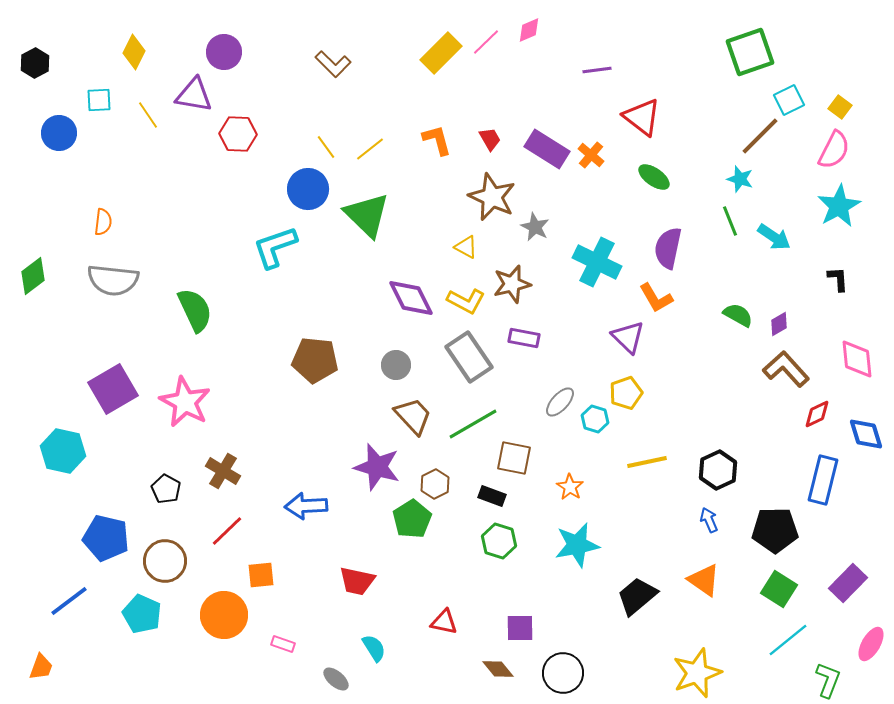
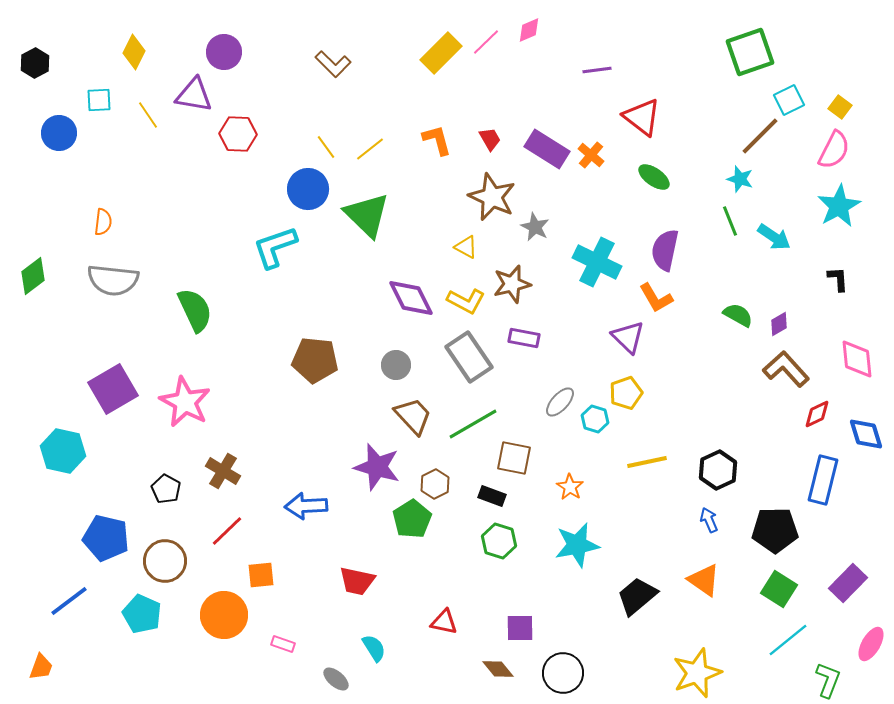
purple semicircle at (668, 248): moved 3 px left, 2 px down
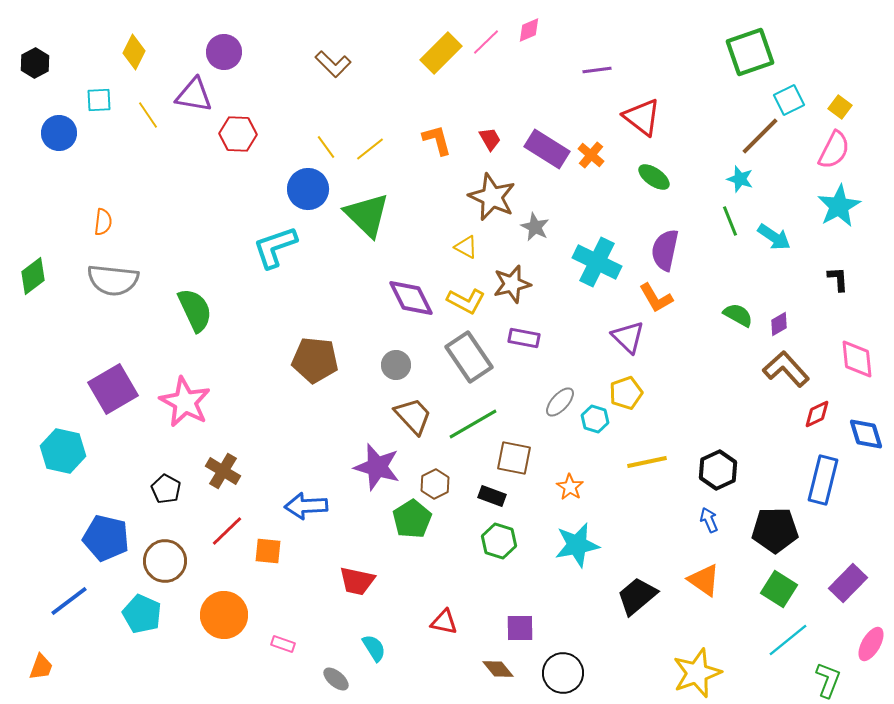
orange square at (261, 575): moved 7 px right, 24 px up; rotated 12 degrees clockwise
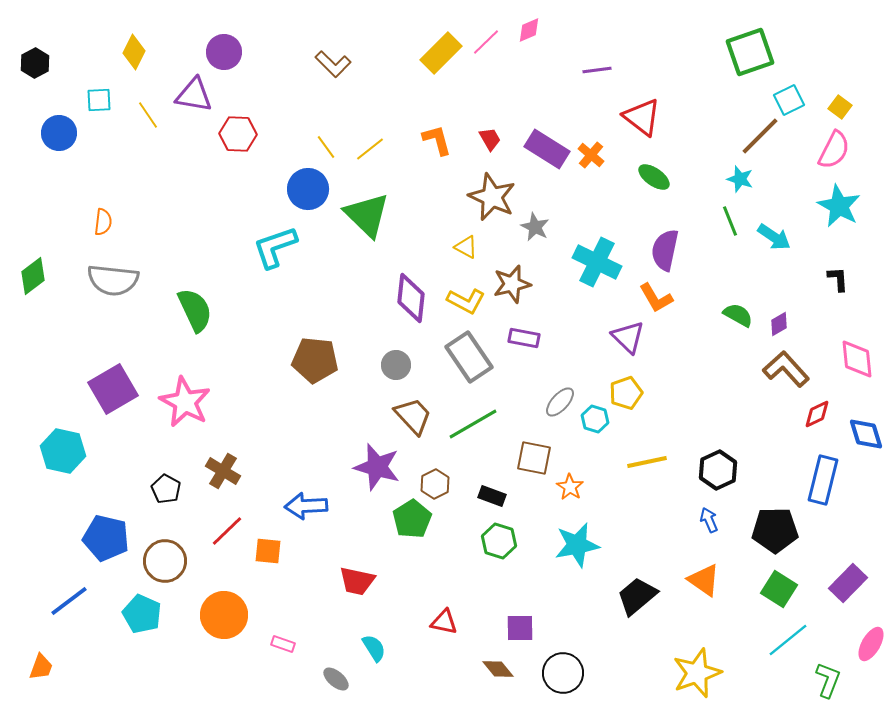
cyan star at (839, 206): rotated 15 degrees counterclockwise
purple diamond at (411, 298): rotated 33 degrees clockwise
brown square at (514, 458): moved 20 px right
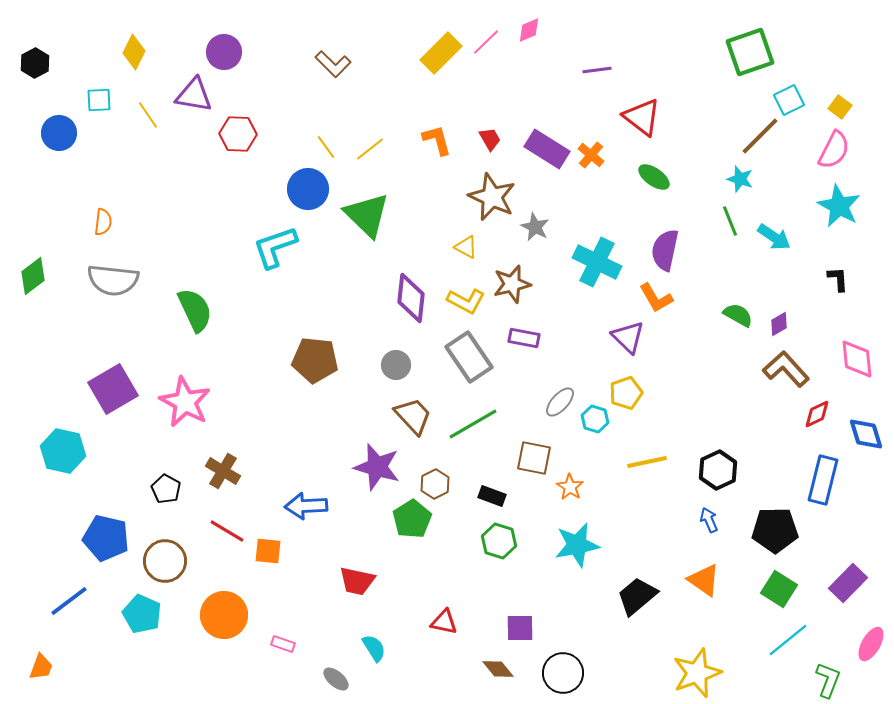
red line at (227, 531): rotated 75 degrees clockwise
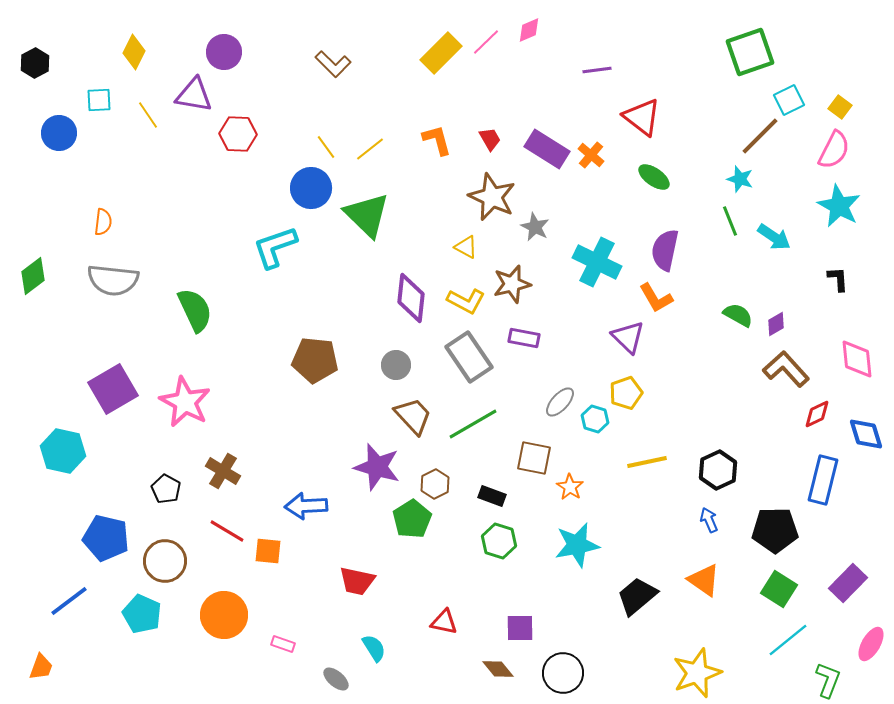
blue circle at (308, 189): moved 3 px right, 1 px up
purple diamond at (779, 324): moved 3 px left
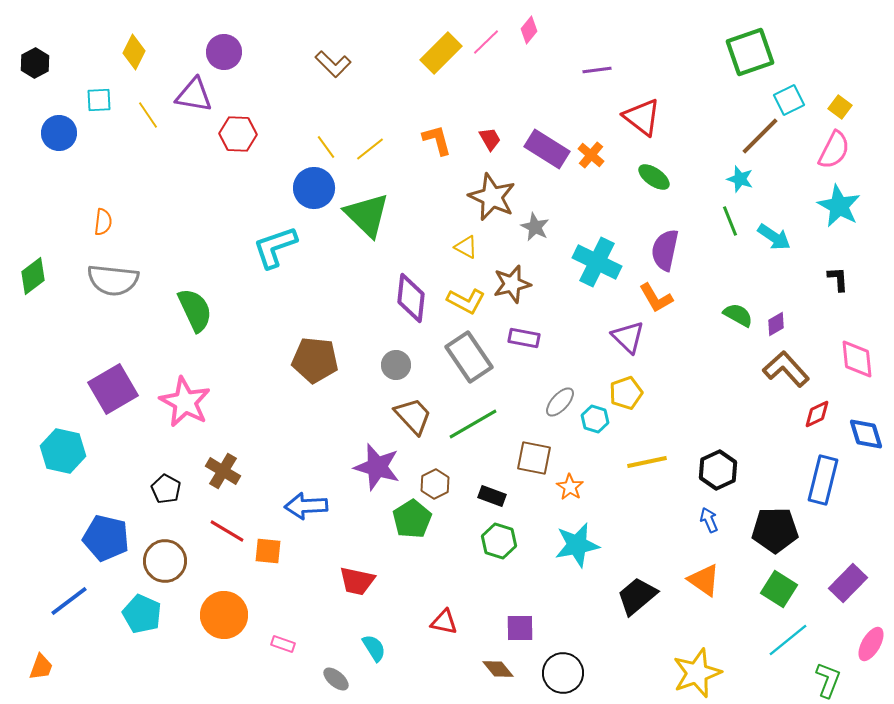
pink diamond at (529, 30): rotated 28 degrees counterclockwise
blue circle at (311, 188): moved 3 px right
